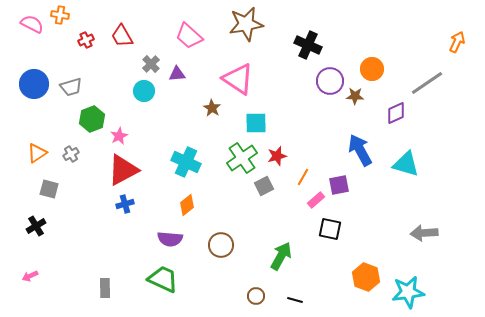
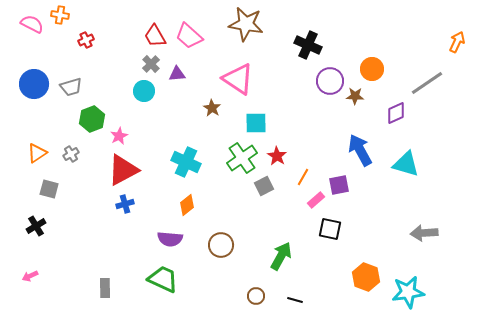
brown star at (246, 24): rotated 20 degrees clockwise
red trapezoid at (122, 36): moved 33 px right
red star at (277, 156): rotated 24 degrees counterclockwise
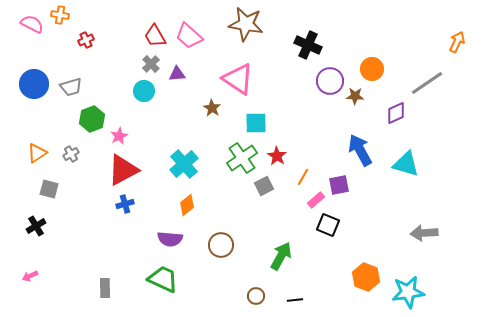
cyan cross at (186, 162): moved 2 px left, 2 px down; rotated 24 degrees clockwise
black square at (330, 229): moved 2 px left, 4 px up; rotated 10 degrees clockwise
black line at (295, 300): rotated 21 degrees counterclockwise
